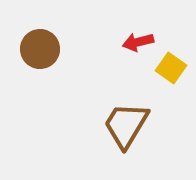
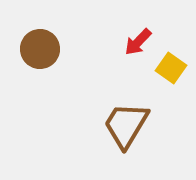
red arrow: rotated 32 degrees counterclockwise
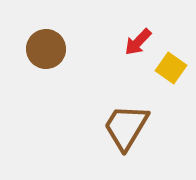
brown circle: moved 6 px right
brown trapezoid: moved 2 px down
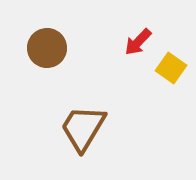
brown circle: moved 1 px right, 1 px up
brown trapezoid: moved 43 px left, 1 px down
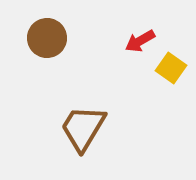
red arrow: moved 2 px right, 1 px up; rotated 16 degrees clockwise
brown circle: moved 10 px up
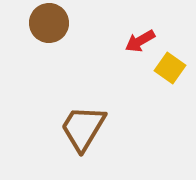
brown circle: moved 2 px right, 15 px up
yellow square: moved 1 px left
